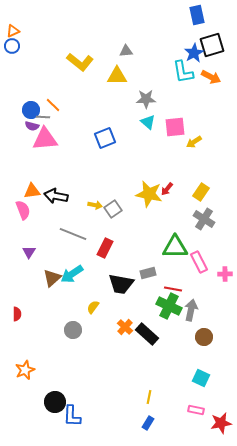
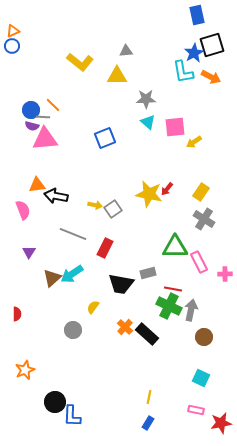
orange triangle at (32, 191): moved 5 px right, 6 px up
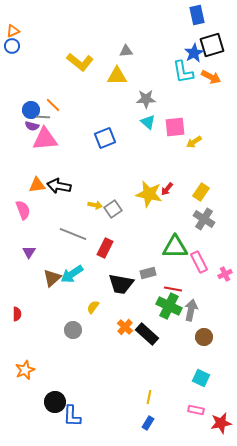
black arrow at (56, 196): moved 3 px right, 10 px up
pink cross at (225, 274): rotated 24 degrees counterclockwise
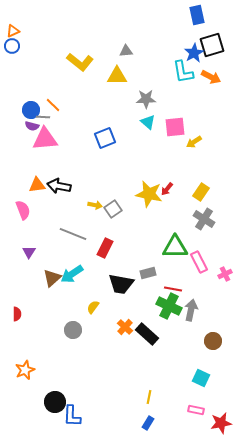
brown circle at (204, 337): moved 9 px right, 4 px down
